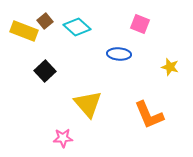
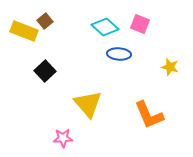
cyan diamond: moved 28 px right
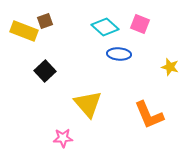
brown square: rotated 21 degrees clockwise
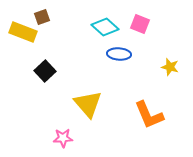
brown square: moved 3 px left, 4 px up
yellow rectangle: moved 1 px left, 1 px down
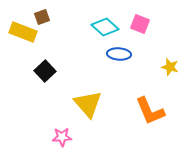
orange L-shape: moved 1 px right, 4 px up
pink star: moved 1 px left, 1 px up
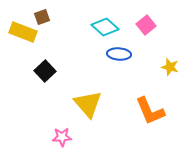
pink square: moved 6 px right, 1 px down; rotated 30 degrees clockwise
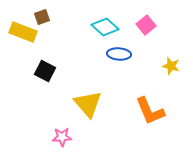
yellow star: moved 1 px right, 1 px up
black square: rotated 20 degrees counterclockwise
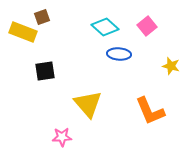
pink square: moved 1 px right, 1 px down
black square: rotated 35 degrees counterclockwise
